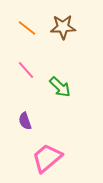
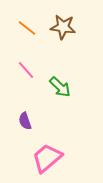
brown star: rotated 10 degrees clockwise
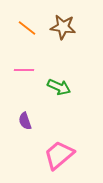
pink line: moved 2 px left; rotated 48 degrees counterclockwise
green arrow: moved 1 px left; rotated 20 degrees counterclockwise
pink trapezoid: moved 12 px right, 3 px up
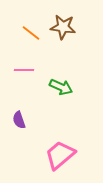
orange line: moved 4 px right, 5 px down
green arrow: moved 2 px right
purple semicircle: moved 6 px left, 1 px up
pink trapezoid: moved 1 px right
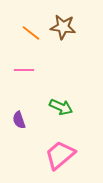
green arrow: moved 20 px down
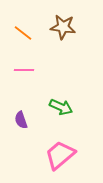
orange line: moved 8 px left
purple semicircle: moved 2 px right
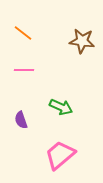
brown star: moved 19 px right, 14 px down
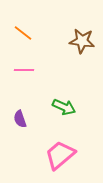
green arrow: moved 3 px right
purple semicircle: moved 1 px left, 1 px up
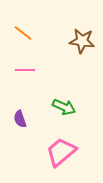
pink line: moved 1 px right
pink trapezoid: moved 1 px right, 3 px up
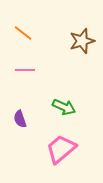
brown star: rotated 25 degrees counterclockwise
pink trapezoid: moved 3 px up
